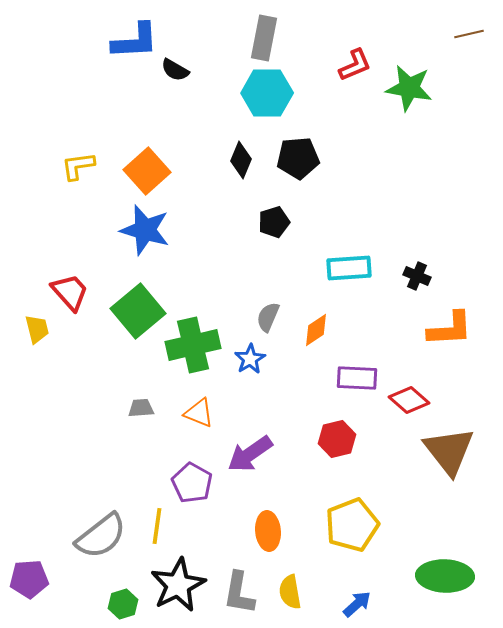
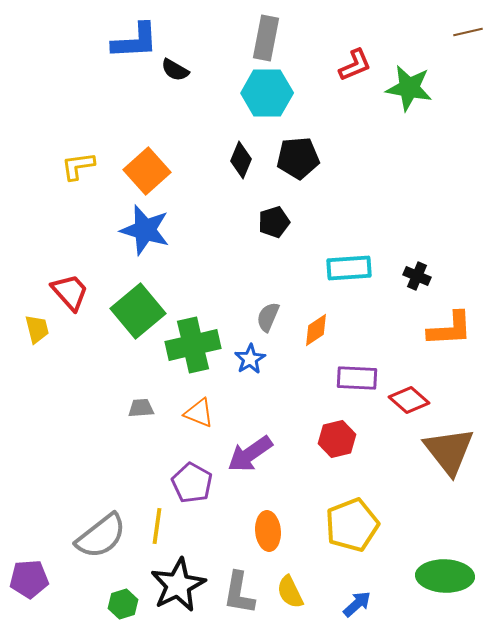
brown line at (469, 34): moved 1 px left, 2 px up
gray rectangle at (264, 38): moved 2 px right
yellow semicircle at (290, 592): rotated 16 degrees counterclockwise
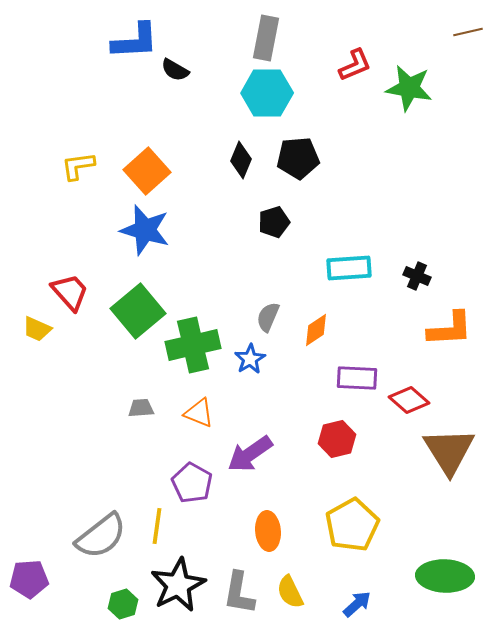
yellow trapezoid at (37, 329): rotated 128 degrees clockwise
brown triangle at (449, 451): rotated 6 degrees clockwise
yellow pentagon at (352, 525): rotated 8 degrees counterclockwise
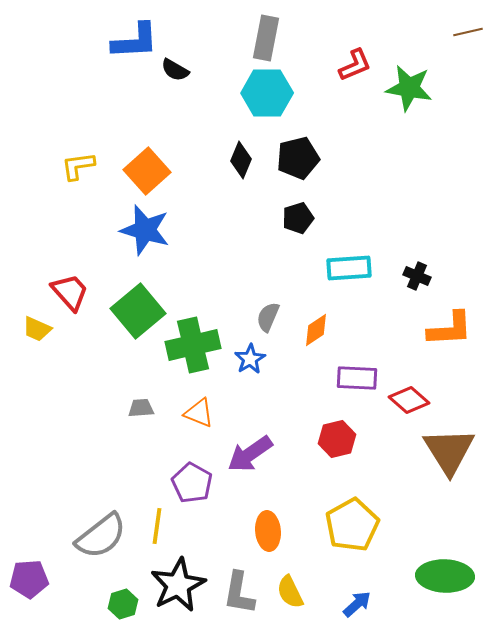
black pentagon at (298, 158): rotated 9 degrees counterclockwise
black pentagon at (274, 222): moved 24 px right, 4 px up
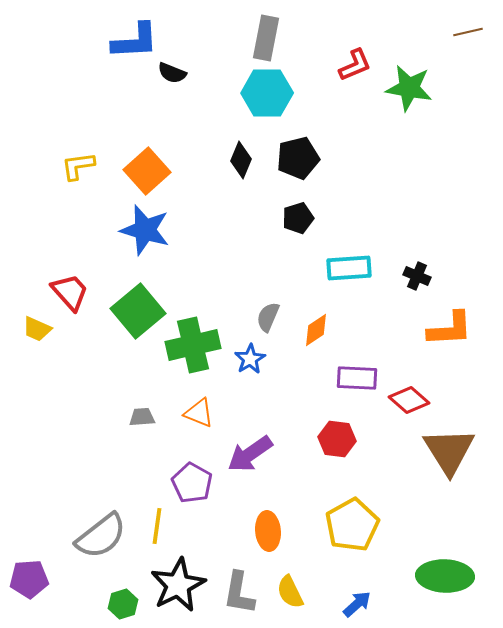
black semicircle at (175, 70): moved 3 px left, 3 px down; rotated 8 degrees counterclockwise
gray trapezoid at (141, 408): moved 1 px right, 9 px down
red hexagon at (337, 439): rotated 21 degrees clockwise
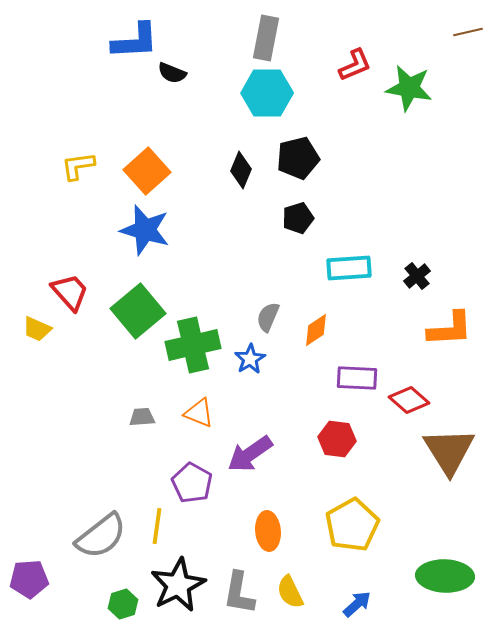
black diamond at (241, 160): moved 10 px down
black cross at (417, 276): rotated 28 degrees clockwise
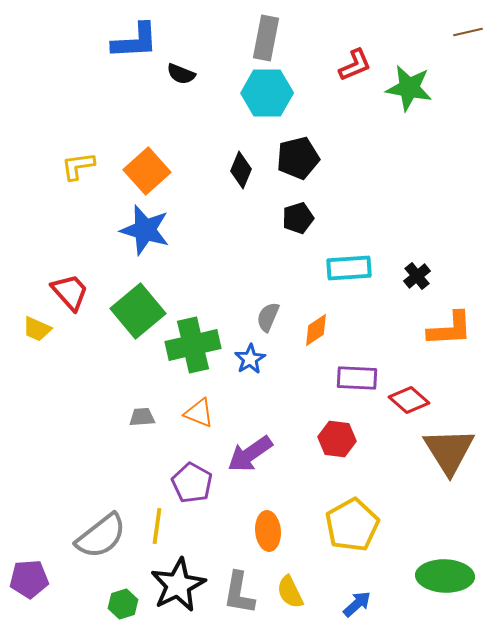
black semicircle at (172, 73): moved 9 px right, 1 px down
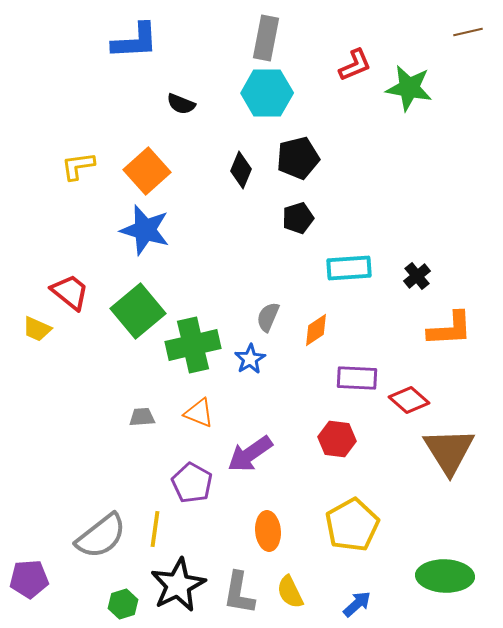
black semicircle at (181, 74): moved 30 px down
red trapezoid at (70, 292): rotated 9 degrees counterclockwise
yellow line at (157, 526): moved 2 px left, 3 px down
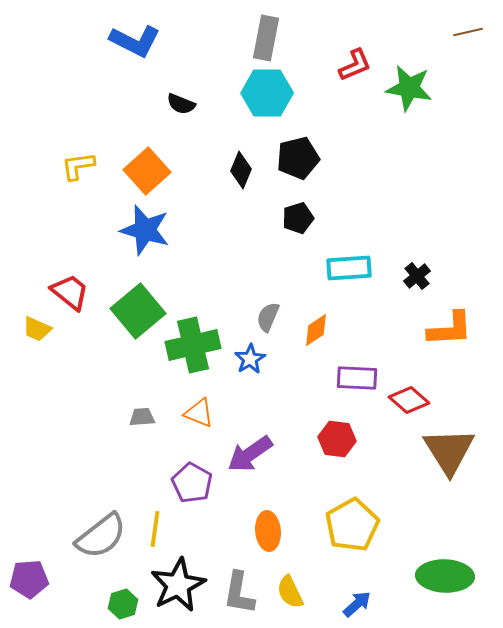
blue L-shape at (135, 41): rotated 30 degrees clockwise
